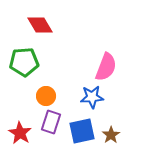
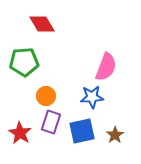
red diamond: moved 2 px right, 1 px up
brown star: moved 4 px right
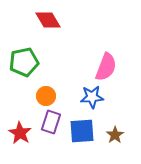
red diamond: moved 6 px right, 4 px up
green pentagon: rotated 8 degrees counterclockwise
blue square: rotated 8 degrees clockwise
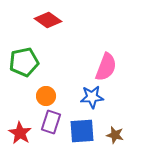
red diamond: rotated 24 degrees counterclockwise
brown star: rotated 24 degrees counterclockwise
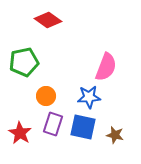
blue star: moved 3 px left
purple rectangle: moved 2 px right, 2 px down
blue square: moved 1 px right, 4 px up; rotated 16 degrees clockwise
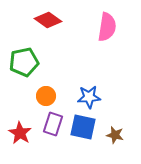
pink semicircle: moved 1 px right, 40 px up; rotated 12 degrees counterclockwise
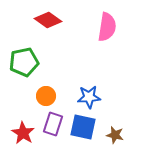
red star: moved 3 px right
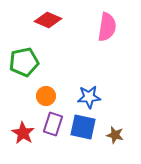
red diamond: rotated 12 degrees counterclockwise
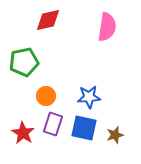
red diamond: rotated 36 degrees counterclockwise
blue square: moved 1 px right, 1 px down
brown star: rotated 30 degrees counterclockwise
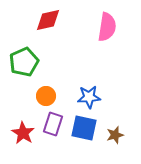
green pentagon: rotated 12 degrees counterclockwise
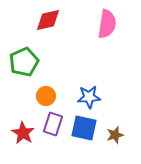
pink semicircle: moved 3 px up
